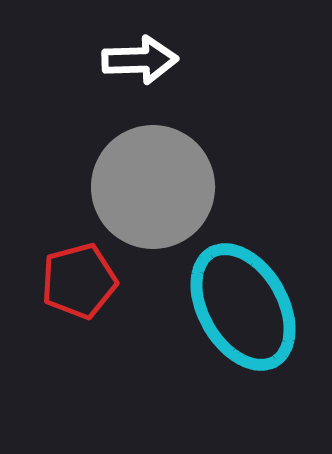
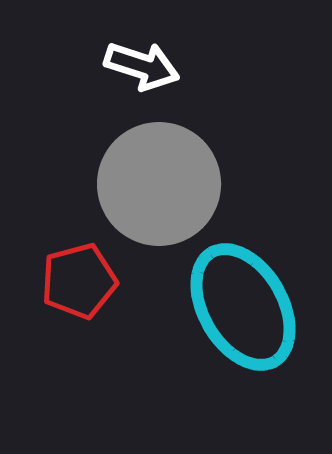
white arrow: moved 2 px right, 6 px down; rotated 20 degrees clockwise
gray circle: moved 6 px right, 3 px up
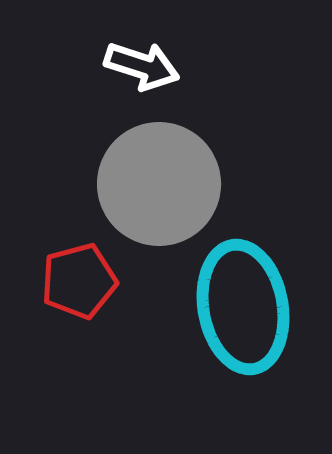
cyan ellipse: rotated 20 degrees clockwise
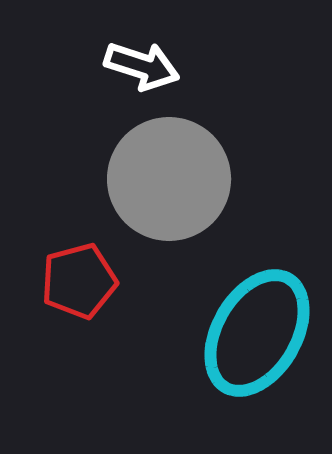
gray circle: moved 10 px right, 5 px up
cyan ellipse: moved 14 px right, 26 px down; rotated 40 degrees clockwise
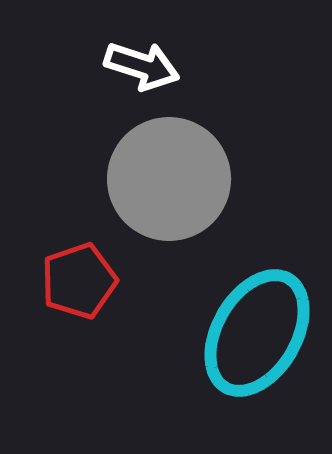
red pentagon: rotated 4 degrees counterclockwise
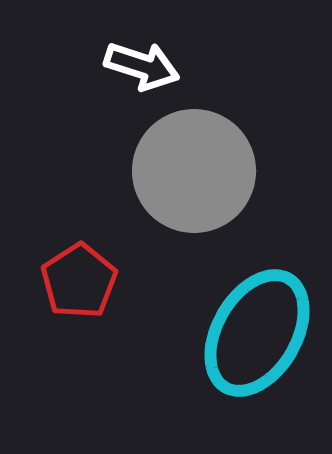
gray circle: moved 25 px right, 8 px up
red pentagon: rotated 14 degrees counterclockwise
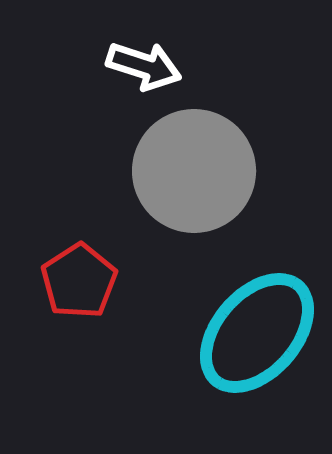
white arrow: moved 2 px right
cyan ellipse: rotated 11 degrees clockwise
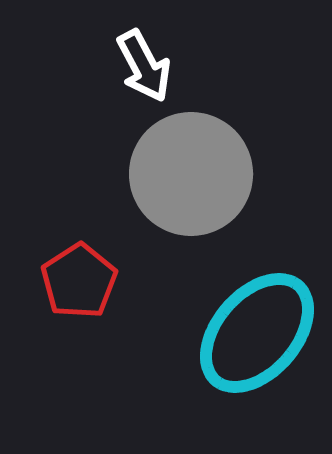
white arrow: rotated 44 degrees clockwise
gray circle: moved 3 px left, 3 px down
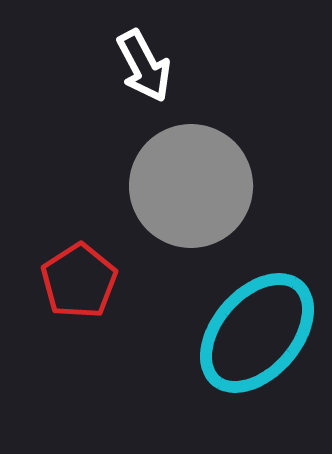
gray circle: moved 12 px down
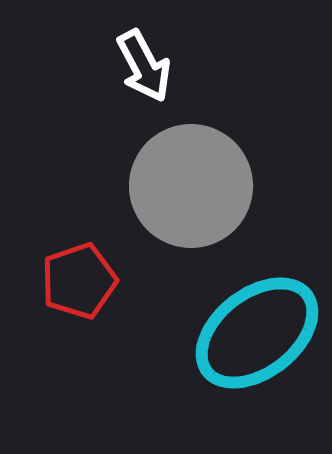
red pentagon: rotated 14 degrees clockwise
cyan ellipse: rotated 11 degrees clockwise
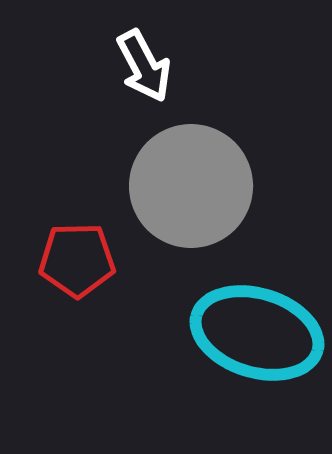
red pentagon: moved 2 px left, 21 px up; rotated 18 degrees clockwise
cyan ellipse: rotated 55 degrees clockwise
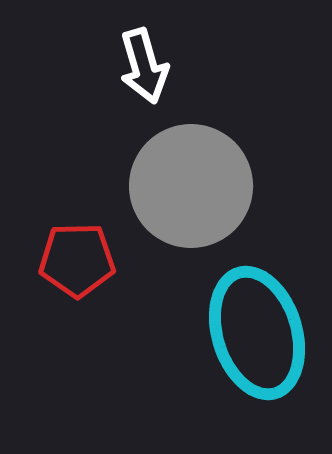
white arrow: rotated 12 degrees clockwise
cyan ellipse: rotated 56 degrees clockwise
